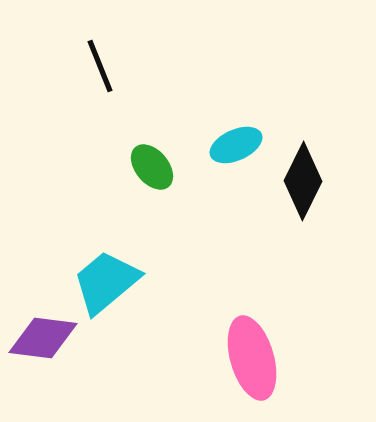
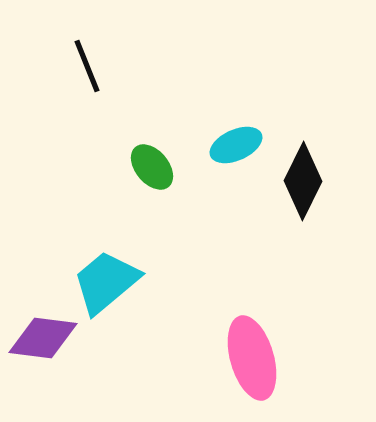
black line: moved 13 px left
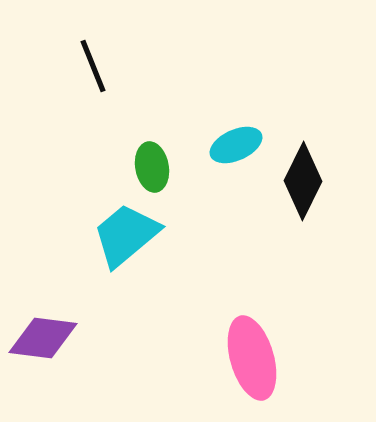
black line: moved 6 px right
green ellipse: rotated 30 degrees clockwise
cyan trapezoid: moved 20 px right, 47 px up
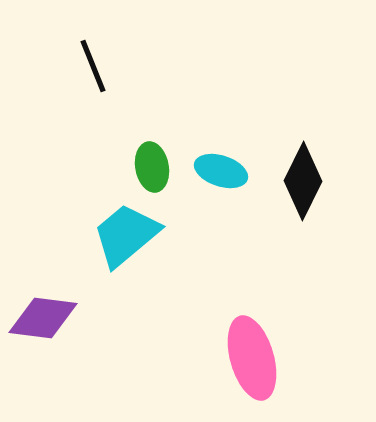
cyan ellipse: moved 15 px left, 26 px down; rotated 42 degrees clockwise
purple diamond: moved 20 px up
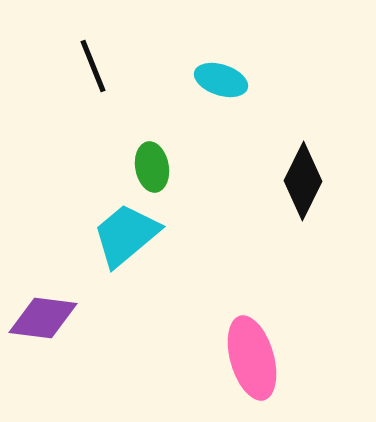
cyan ellipse: moved 91 px up
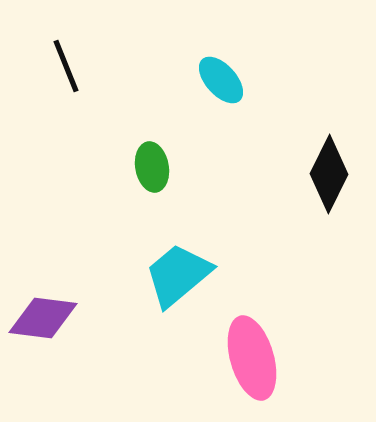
black line: moved 27 px left
cyan ellipse: rotated 30 degrees clockwise
black diamond: moved 26 px right, 7 px up
cyan trapezoid: moved 52 px right, 40 px down
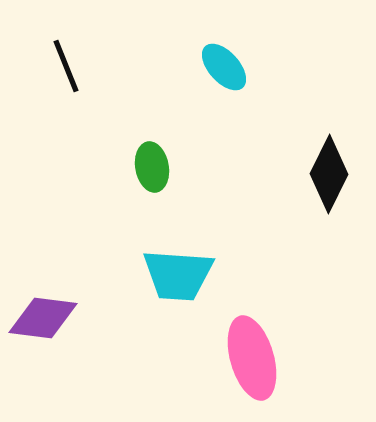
cyan ellipse: moved 3 px right, 13 px up
cyan trapezoid: rotated 136 degrees counterclockwise
